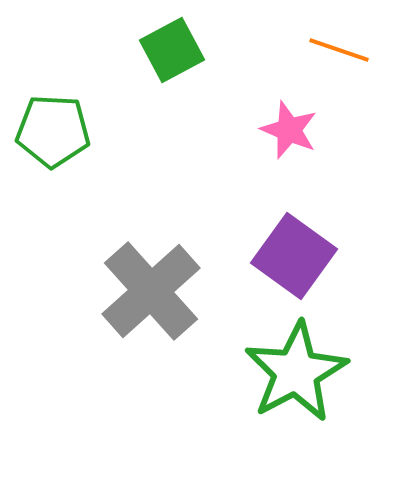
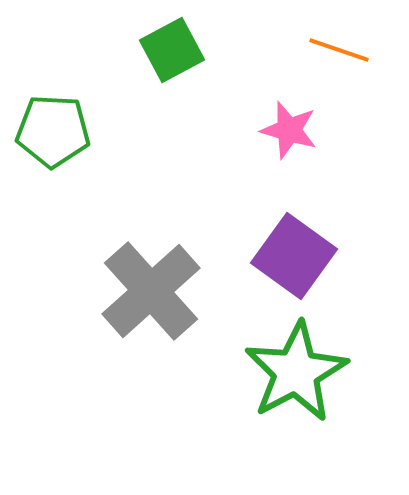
pink star: rotated 6 degrees counterclockwise
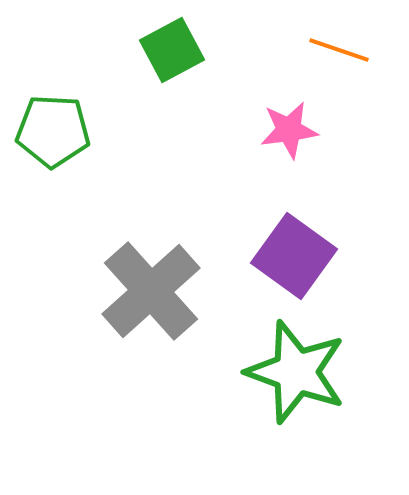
pink star: rotated 24 degrees counterclockwise
green star: rotated 24 degrees counterclockwise
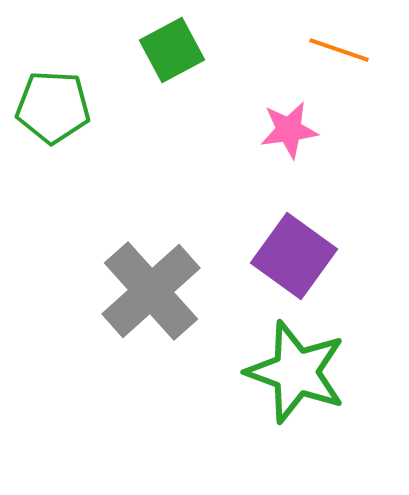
green pentagon: moved 24 px up
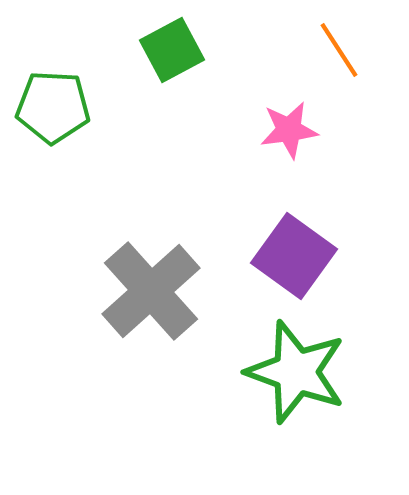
orange line: rotated 38 degrees clockwise
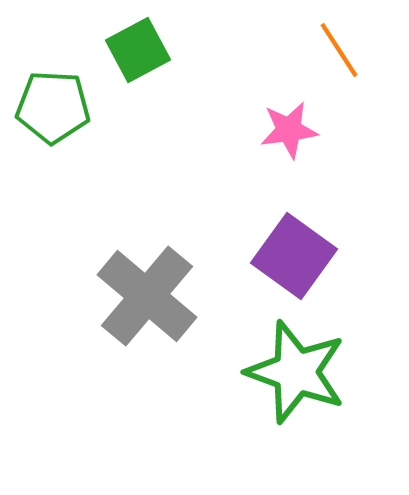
green square: moved 34 px left
gray cross: moved 4 px left, 5 px down; rotated 8 degrees counterclockwise
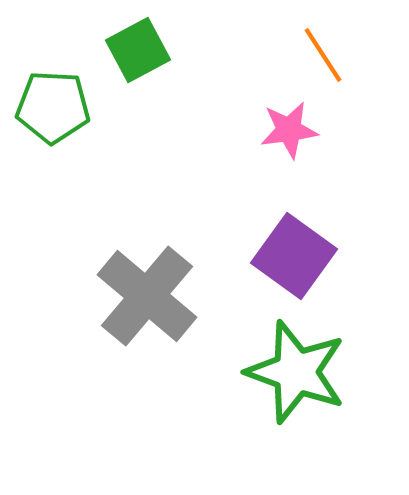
orange line: moved 16 px left, 5 px down
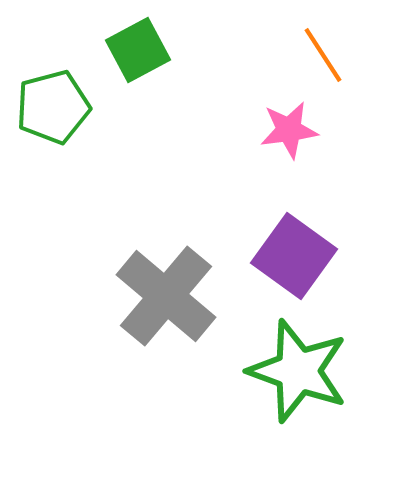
green pentagon: rotated 18 degrees counterclockwise
gray cross: moved 19 px right
green star: moved 2 px right, 1 px up
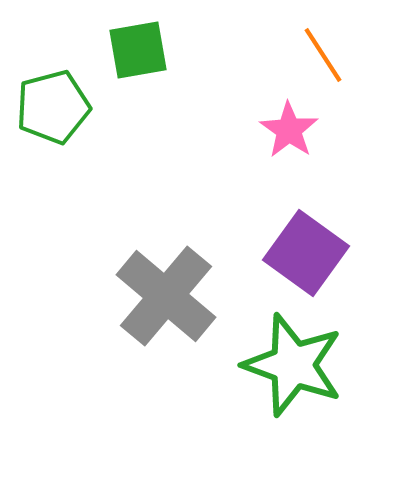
green square: rotated 18 degrees clockwise
pink star: rotated 30 degrees counterclockwise
purple square: moved 12 px right, 3 px up
green star: moved 5 px left, 6 px up
